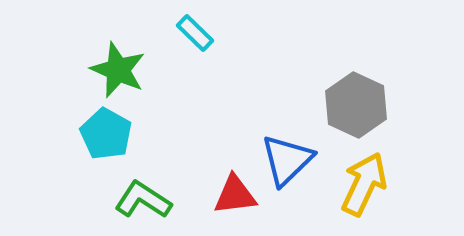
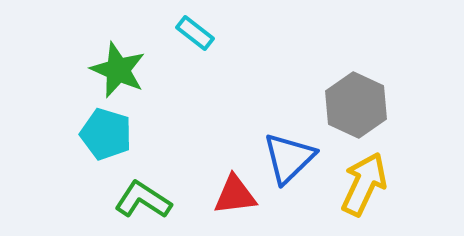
cyan rectangle: rotated 6 degrees counterclockwise
cyan pentagon: rotated 12 degrees counterclockwise
blue triangle: moved 2 px right, 2 px up
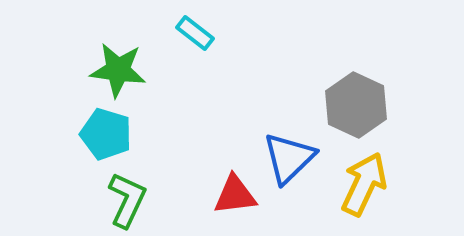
green star: rotated 16 degrees counterclockwise
green L-shape: moved 16 px left; rotated 82 degrees clockwise
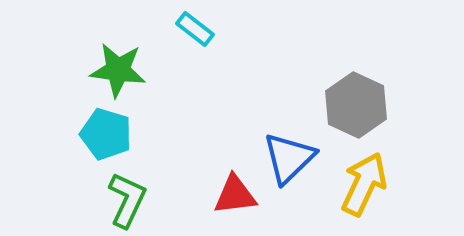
cyan rectangle: moved 4 px up
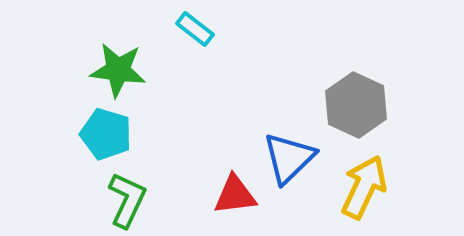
yellow arrow: moved 3 px down
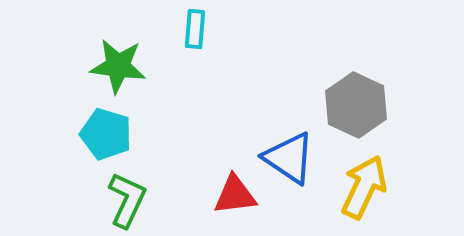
cyan rectangle: rotated 57 degrees clockwise
green star: moved 4 px up
blue triangle: rotated 42 degrees counterclockwise
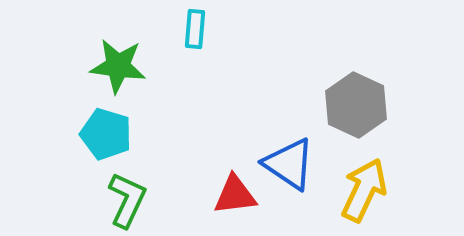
blue triangle: moved 6 px down
yellow arrow: moved 3 px down
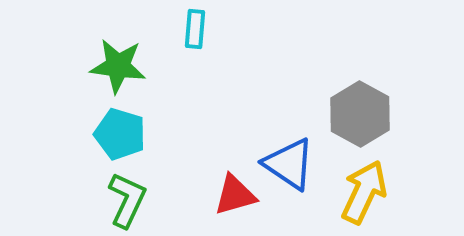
gray hexagon: moved 4 px right, 9 px down; rotated 4 degrees clockwise
cyan pentagon: moved 14 px right
yellow arrow: moved 2 px down
red triangle: rotated 9 degrees counterclockwise
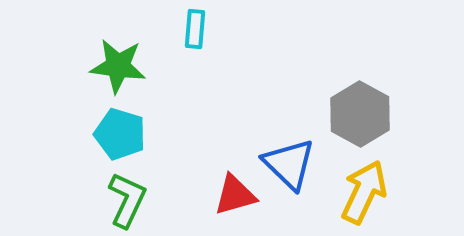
blue triangle: rotated 10 degrees clockwise
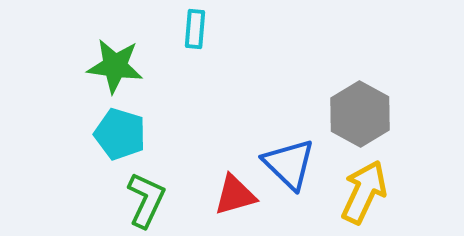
green star: moved 3 px left
green L-shape: moved 19 px right
